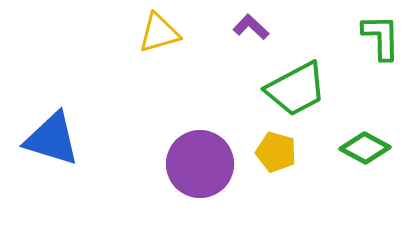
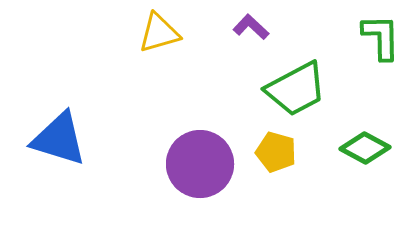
blue triangle: moved 7 px right
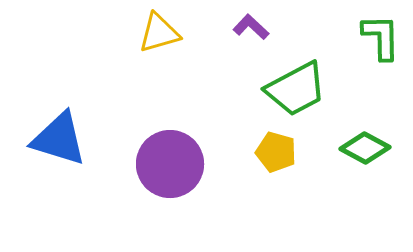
purple circle: moved 30 px left
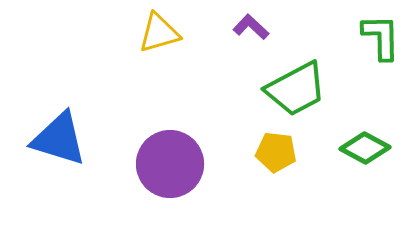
yellow pentagon: rotated 9 degrees counterclockwise
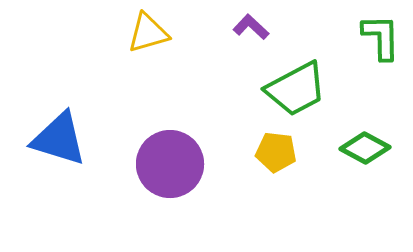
yellow triangle: moved 11 px left
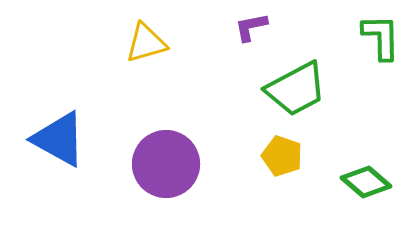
purple L-shape: rotated 54 degrees counterclockwise
yellow triangle: moved 2 px left, 10 px down
blue triangle: rotated 12 degrees clockwise
green diamond: moved 1 px right, 34 px down; rotated 12 degrees clockwise
yellow pentagon: moved 6 px right, 4 px down; rotated 12 degrees clockwise
purple circle: moved 4 px left
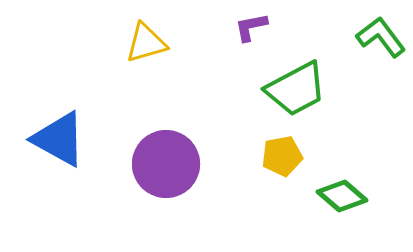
green L-shape: rotated 36 degrees counterclockwise
yellow pentagon: rotated 30 degrees counterclockwise
green diamond: moved 24 px left, 14 px down
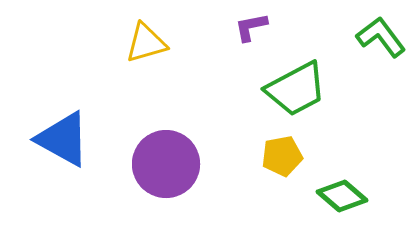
blue triangle: moved 4 px right
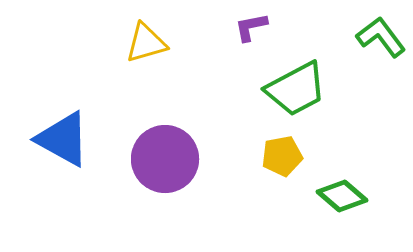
purple circle: moved 1 px left, 5 px up
